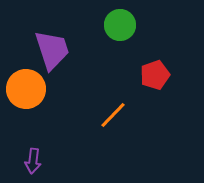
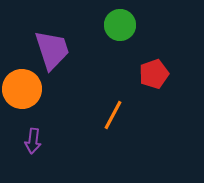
red pentagon: moved 1 px left, 1 px up
orange circle: moved 4 px left
orange line: rotated 16 degrees counterclockwise
purple arrow: moved 20 px up
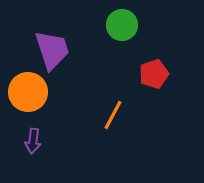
green circle: moved 2 px right
orange circle: moved 6 px right, 3 px down
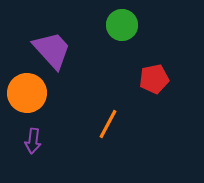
purple trapezoid: rotated 24 degrees counterclockwise
red pentagon: moved 5 px down; rotated 8 degrees clockwise
orange circle: moved 1 px left, 1 px down
orange line: moved 5 px left, 9 px down
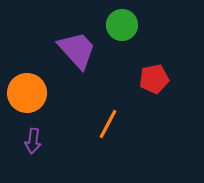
purple trapezoid: moved 25 px right
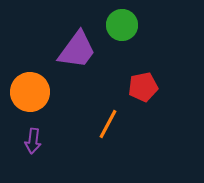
purple trapezoid: rotated 78 degrees clockwise
red pentagon: moved 11 px left, 8 px down
orange circle: moved 3 px right, 1 px up
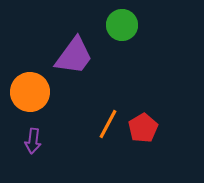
purple trapezoid: moved 3 px left, 6 px down
red pentagon: moved 41 px down; rotated 20 degrees counterclockwise
